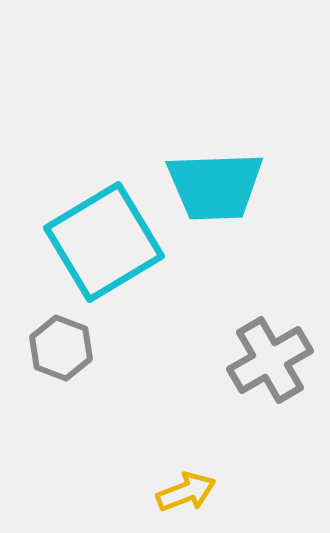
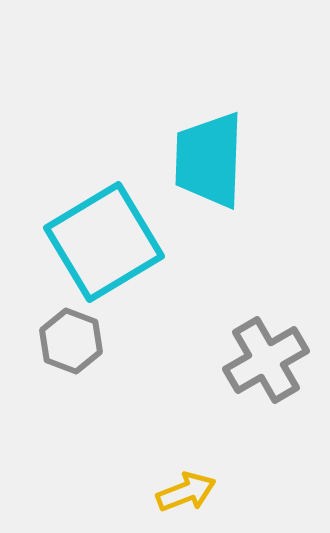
cyan trapezoid: moved 6 px left, 26 px up; rotated 94 degrees clockwise
gray hexagon: moved 10 px right, 7 px up
gray cross: moved 4 px left
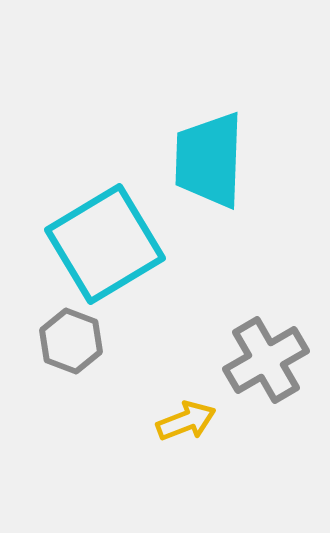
cyan square: moved 1 px right, 2 px down
yellow arrow: moved 71 px up
